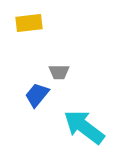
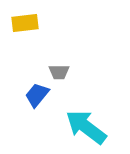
yellow rectangle: moved 4 px left
cyan arrow: moved 2 px right
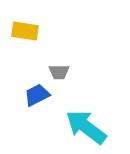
yellow rectangle: moved 8 px down; rotated 16 degrees clockwise
blue trapezoid: rotated 24 degrees clockwise
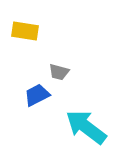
gray trapezoid: rotated 15 degrees clockwise
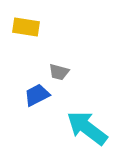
yellow rectangle: moved 1 px right, 4 px up
cyan arrow: moved 1 px right, 1 px down
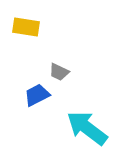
gray trapezoid: rotated 10 degrees clockwise
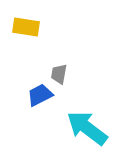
gray trapezoid: moved 2 px down; rotated 75 degrees clockwise
blue trapezoid: moved 3 px right
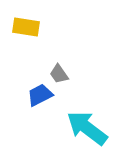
gray trapezoid: rotated 45 degrees counterclockwise
